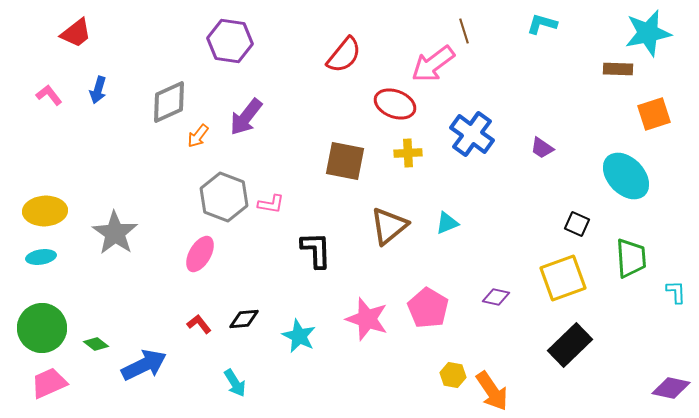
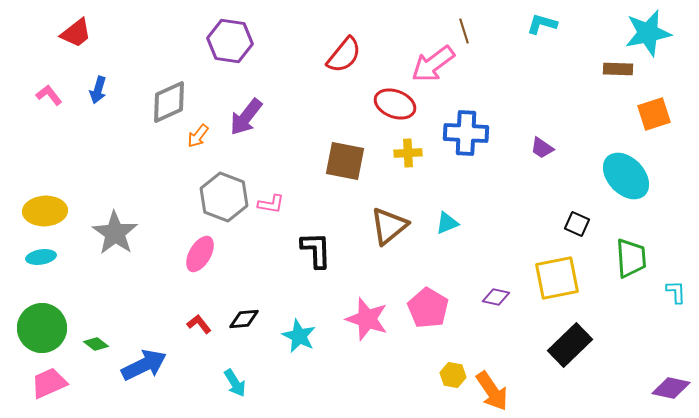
blue cross at (472, 134): moved 6 px left, 1 px up; rotated 33 degrees counterclockwise
yellow square at (563, 278): moved 6 px left; rotated 9 degrees clockwise
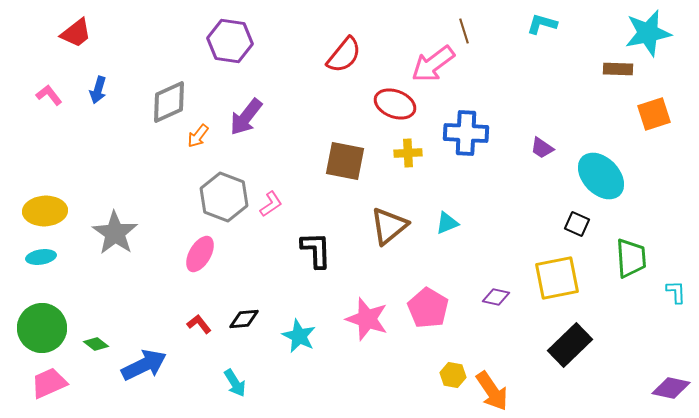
cyan ellipse at (626, 176): moved 25 px left
pink L-shape at (271, 204): rotated 44 degrees counterclockwise
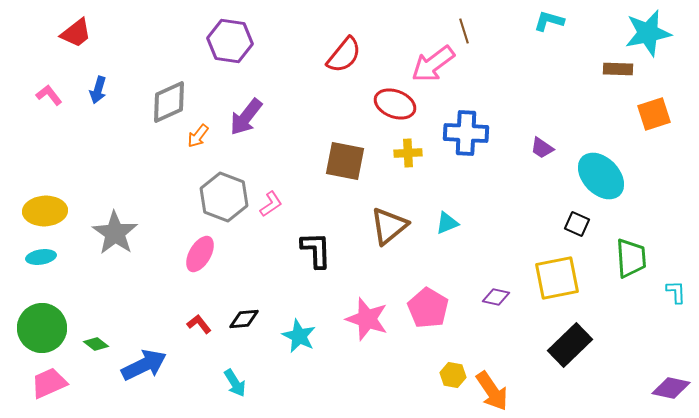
cyan L-shape at (542, 24): moved 7 px right, 3 px up
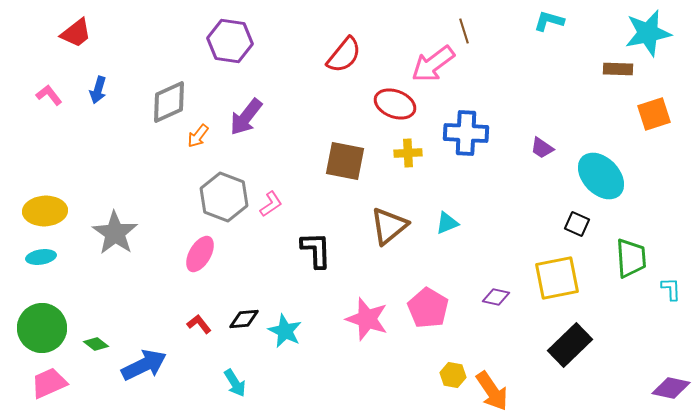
cyan L-shape at (676, 292): moved 5 px left, 3 px up
cyan star at (299, 336): moved 14 px left, 5 px up
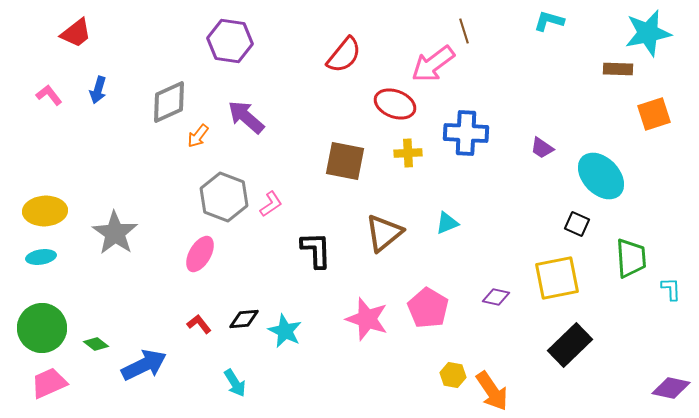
purple arrow at (246, 117): rotated 93 degrees clockwise
brown triangle at (389, 226): moved 5 px left, 7 px down
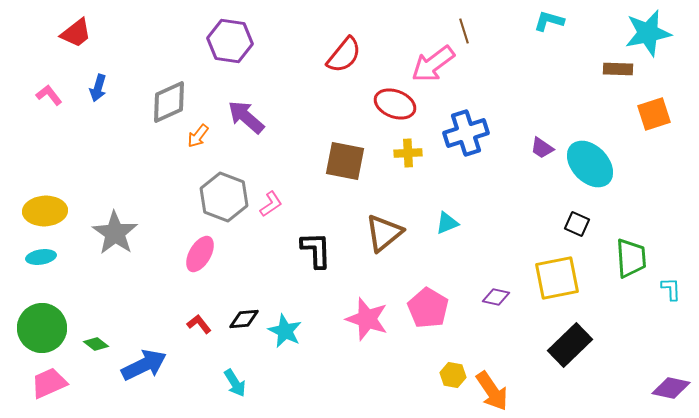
blue arrow at (98, 90): moved 2 px up
blue cross at (466, 133): rotated 21 degrees counterclockwise
cyan ellipse at (601, 176): moved 11 px left, 12 px up
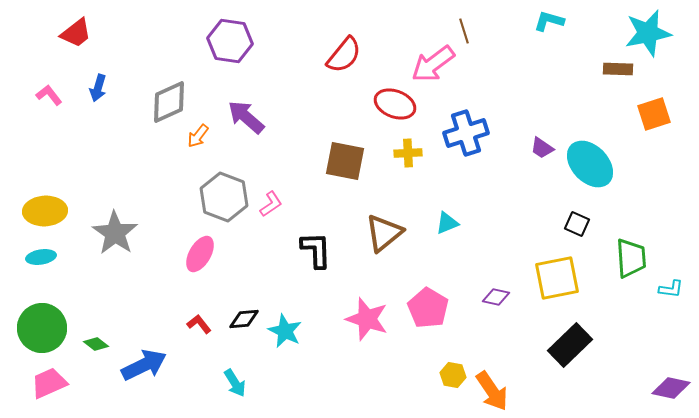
cyan L-shape at (671, 289): rotated 100 degrees clockwise
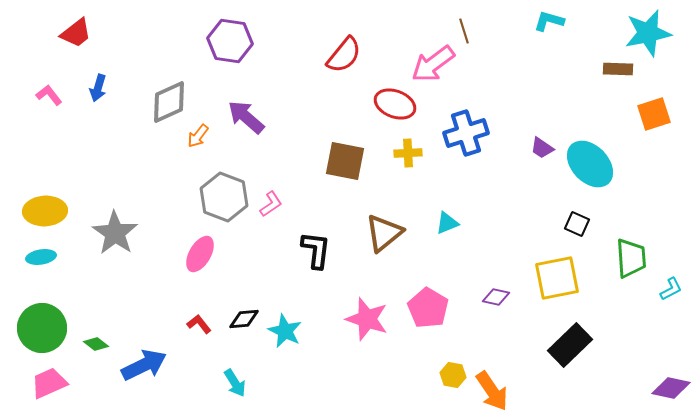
black L-shape at (316, 250): rotated 9 degrees clockwise
cyan L-shape at (671, 289): rotated 35 degrees counterclockwise
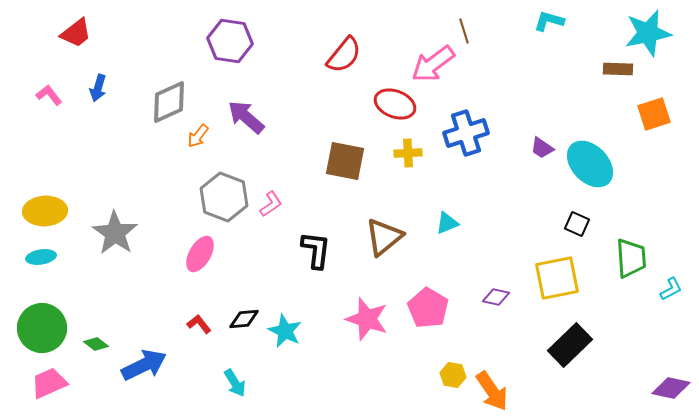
brown triangle at (384, 233): moved 4 px down
